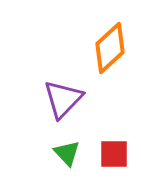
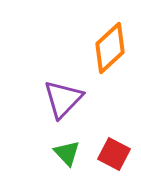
red square: rotated 28 degrees clockwise
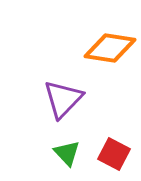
orange diamond: rotated 51 degrees clockwise
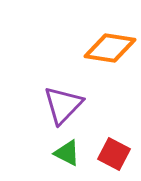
purple triangle: moved 6 px down
green triangle: rotated 20 degrees counterclockwise
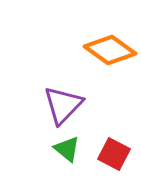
orange diamond: moved 2 px down; rotated 27 degrees clockwise
green triangle: moved 4 px up; rotated 12 degrees clockwise
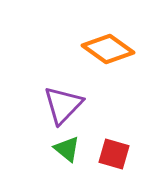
orange diamond: moved 2 px left, 1 px up
red square: rotated 12 degrees counterclockwise
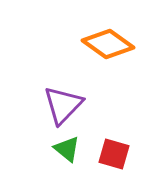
orange diamond: moved 5 px up
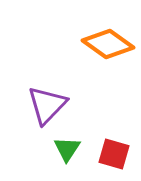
purple triangle: moved 16 px left
green triangle: rotated 24 degrees clockwise
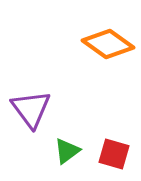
purple triangle: moved 16 px left, 4 px down; rotated 21 degrees counterclockwise
green triangle: moved 2 px down; rotated 20 degrees clockwise
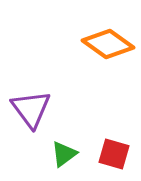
green triangle: moved 3 px left, 3 px down
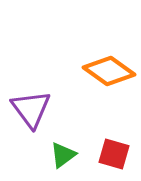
orange diamond: moved 1 px right, 27 px down
green triangle: moved 1 px left, 1 px down
